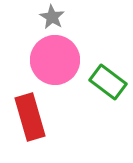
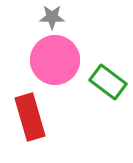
gray star: rotated 30 degrees counterclockwise
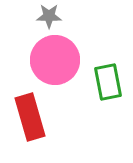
gray star: moved 3 px left, 1 px up
green rectangle: rotated 42 degrees clockwise
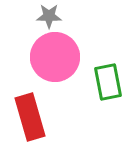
pink circle: moved 3 px up
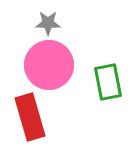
gray star: moved 1 px left, 7 px down
pink circle: moved 6 px left, 8 px down
